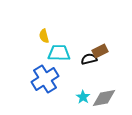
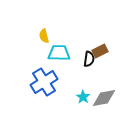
black semicircle: rotated 112 degrees clockwise
blue cross: moved 1 px left, 3 px down
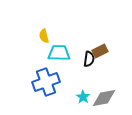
blue cross: moved 2 px right; rotated 12 degrees clockwise
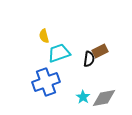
cyan trapezoid: rotated 20 degrees counterclockwise
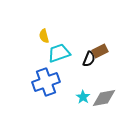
black semicircle: rotated 14 degrees clockwise
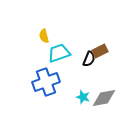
cyan star: rotated 16 degrees counterclockwise
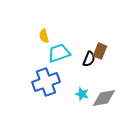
brown rectangle: rotated 42 degrees counterclockwise
cyan star: moved 1 px left, 3 px up
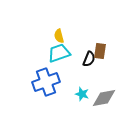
yellow semicircle: moved 15 px right
brown rectangle: rotated 14 degrees counterclockwise
